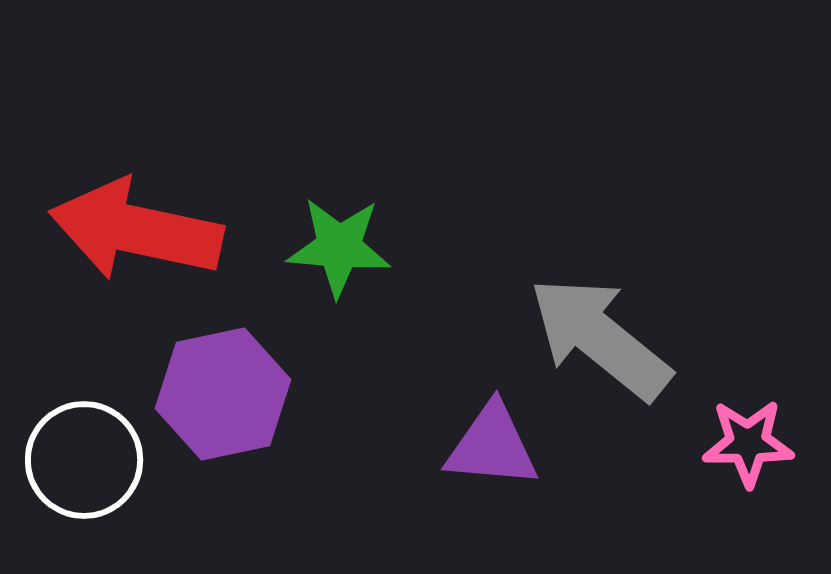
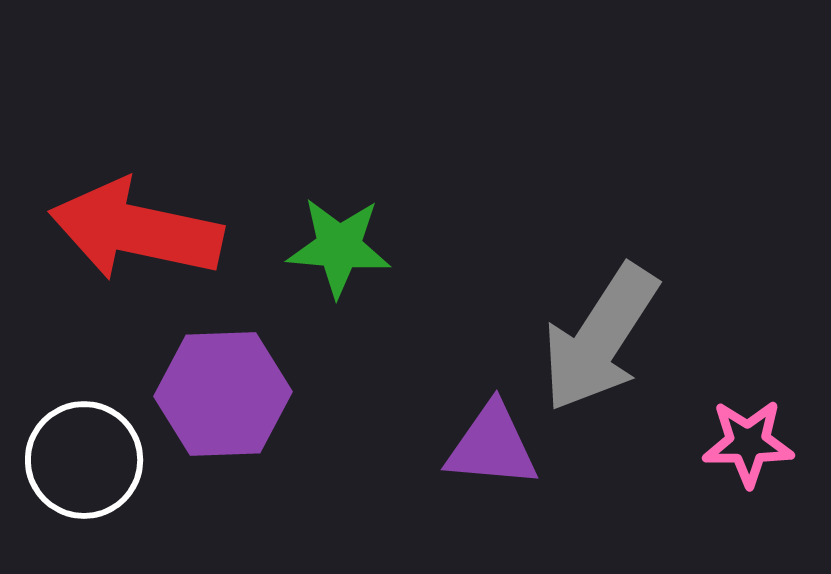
gray arrow: rotated 96 degrees counterclockwise
purple hexagon: rotated 10 degrees clockwise
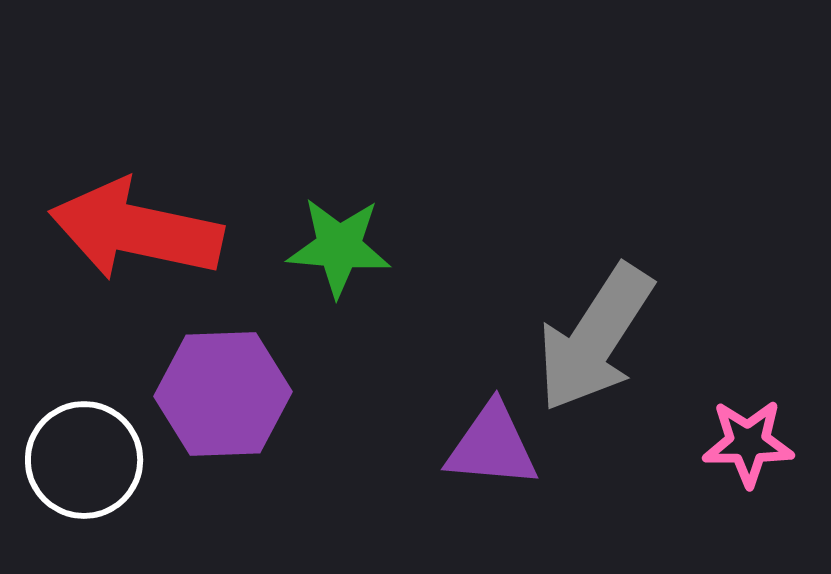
gray arrow: moved 5 px left
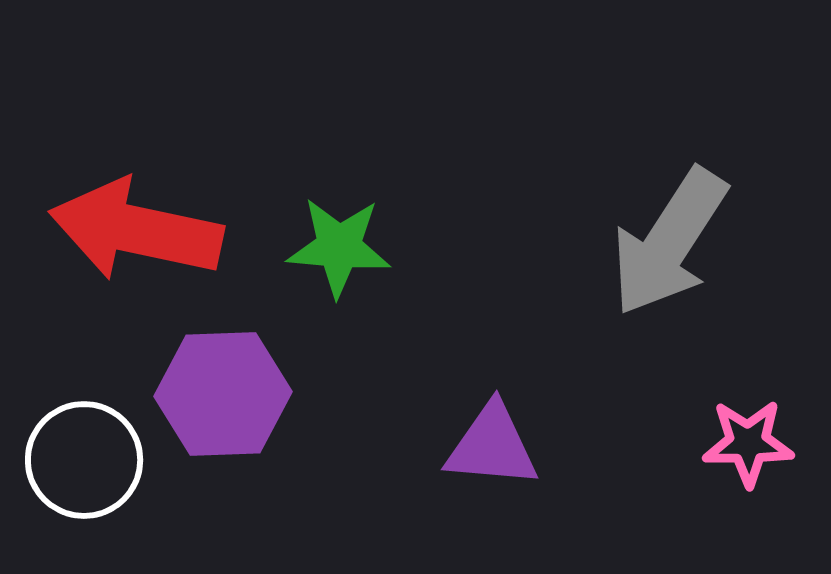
gray arrow: moved 74 px right, 96 px up
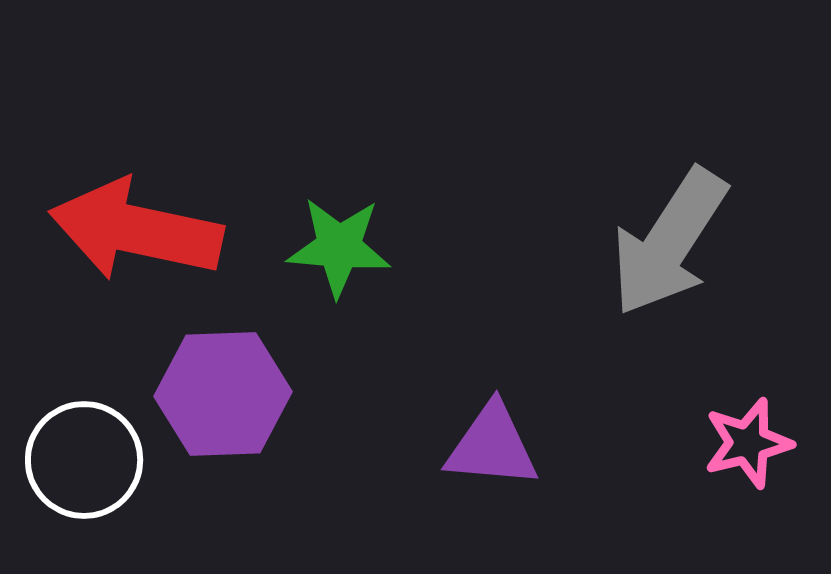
pink star: rotated 14 degrees counterclockwise
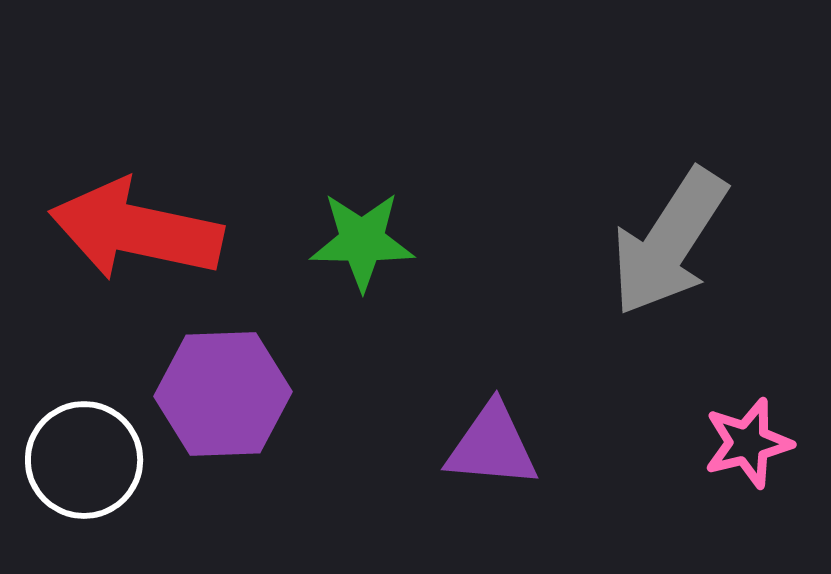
green star: moved 23 px right, 6 px up; rotated 4 degrees counterclockwise
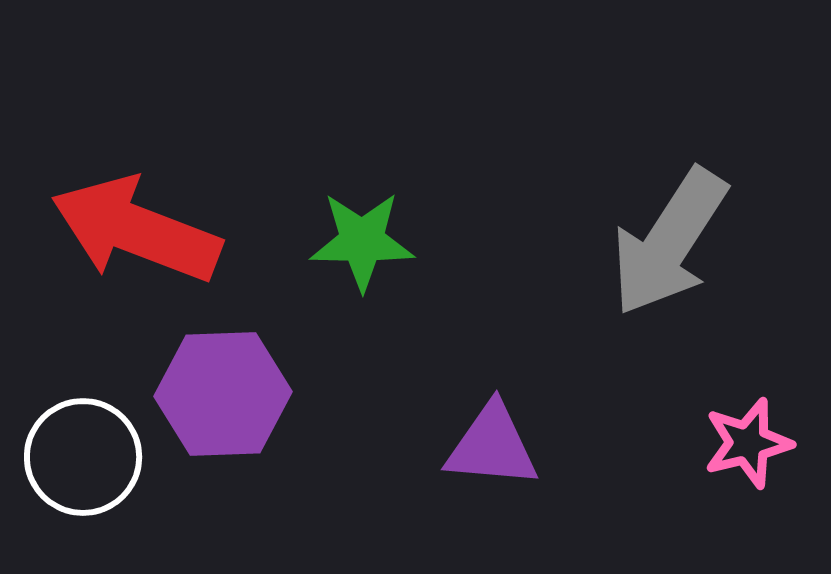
red arrow: rotated 9 degrees clockwise
white circle: moved 1 px left, 3 px up
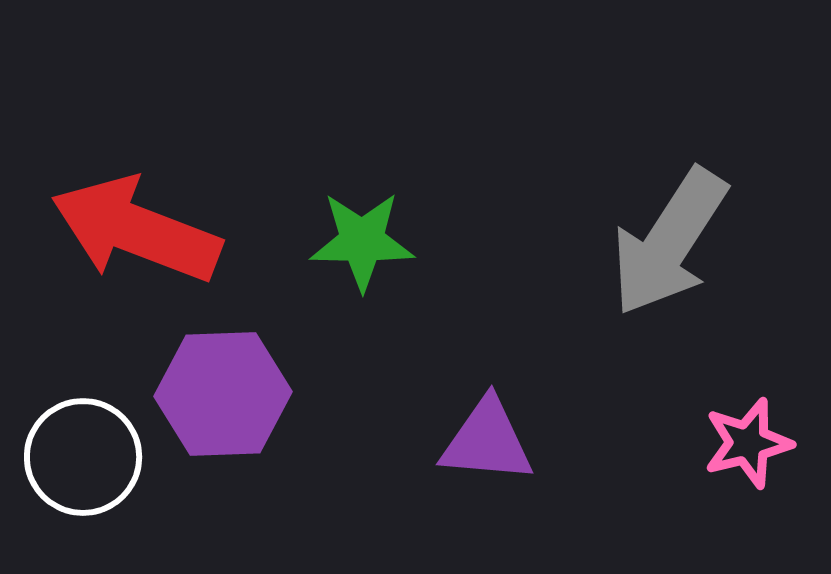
purple triangle: moved 5 px left, 5 px up
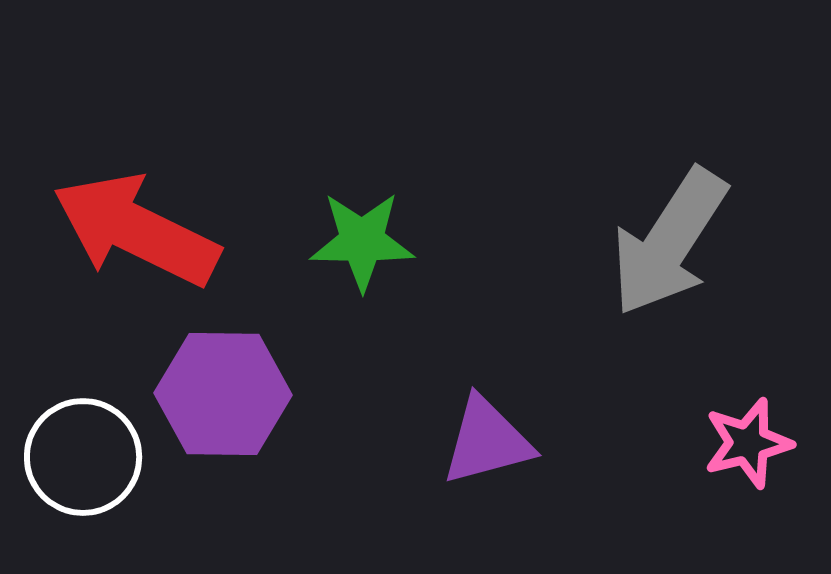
red arrow: rotated 5 degrees clockwise
purple hexagon: rotated 3 degrees clockwise
purple triangle: rotated 20 degrees counterclockwise
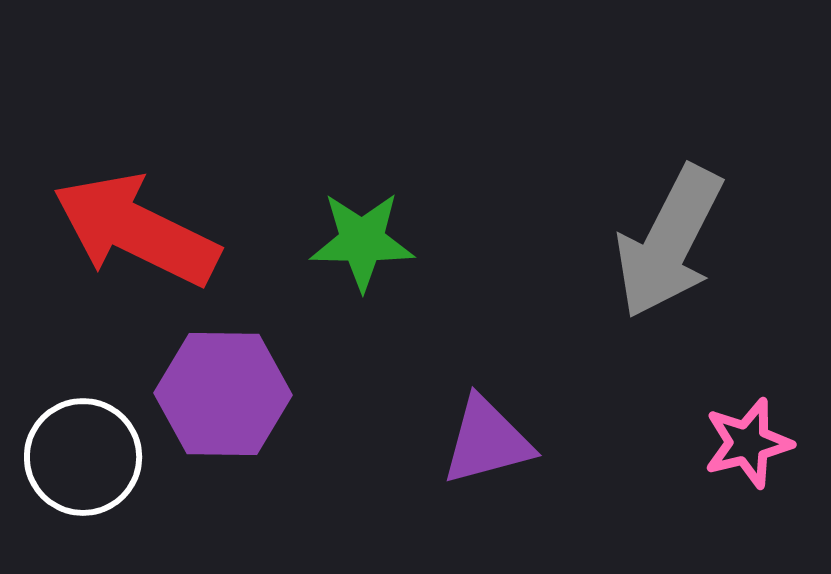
gray arrow: rotated 6 degrees counterclockwise
